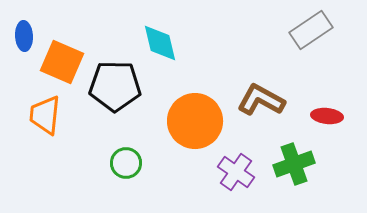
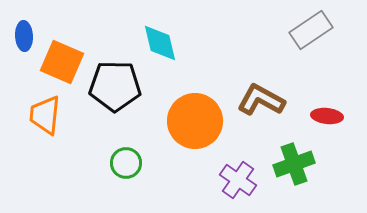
purple cross: moved 2 px right, 8 px down
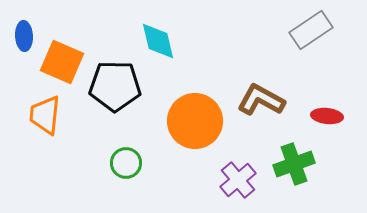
cyan diamond: moved 2 px left, 2 px up
purple cross: rotated 15 degrees clockwise
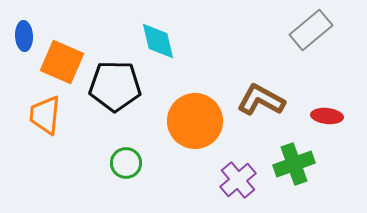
gray rectangle: rotated 6 degrees counterclockwise
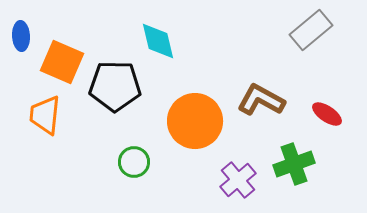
blue ellipse: moved 3 px left
red ellipse: moved 2 px up; rotated 28 degrees clockwise
green circle: moved 8 px right, 1 px up
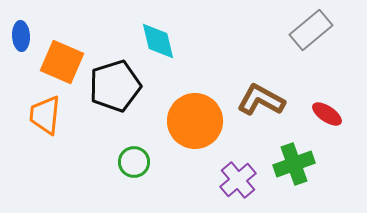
black pentagon: rotated 18 degrees counterclockwise
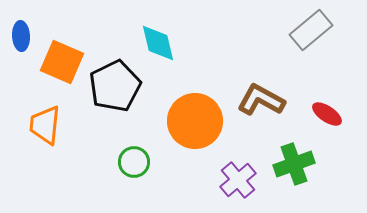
cyan diamond: moved 2 px down
black pentagon: rotated 9 degrees counterclockwise
orange trapezoid: moved 10 px down
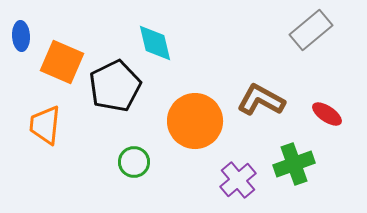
cyan diamond: moved 3 px left
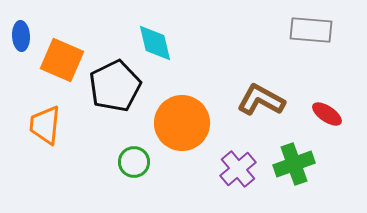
gray rectangle: rotated 45 degrees clockwise
orange square: moved 2 px up
orange circle: moved 13 px left, 2 px down
purple cross: moved 11 px up
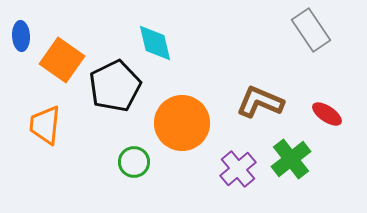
gray rectangle: rotated 51 degrees clockwise
orange square: rotated 12 degrees clockwise
brown L-shape: moved 1 px left, 2 px down; rotated 6 degrees counterclockwise
green cross: moved 3 px left, 5 px up; rotated 18 degrees counterclockwise
